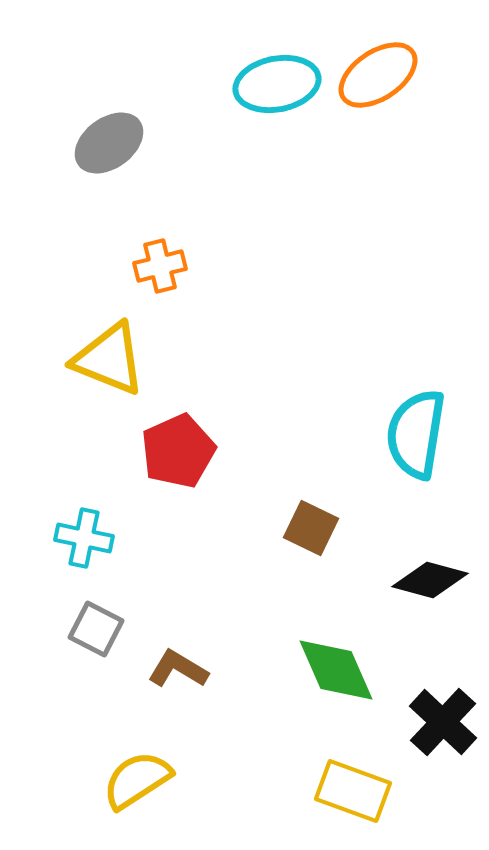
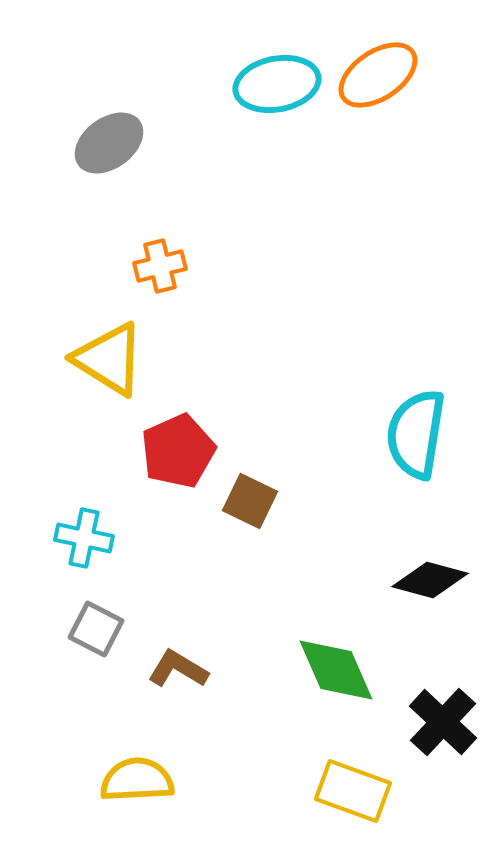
yellow triangle: rotated 10 degrees clockwise
brown square: moved 61 px left, 27 px up
yellow semicircle: rotated 30 degrees clockwise
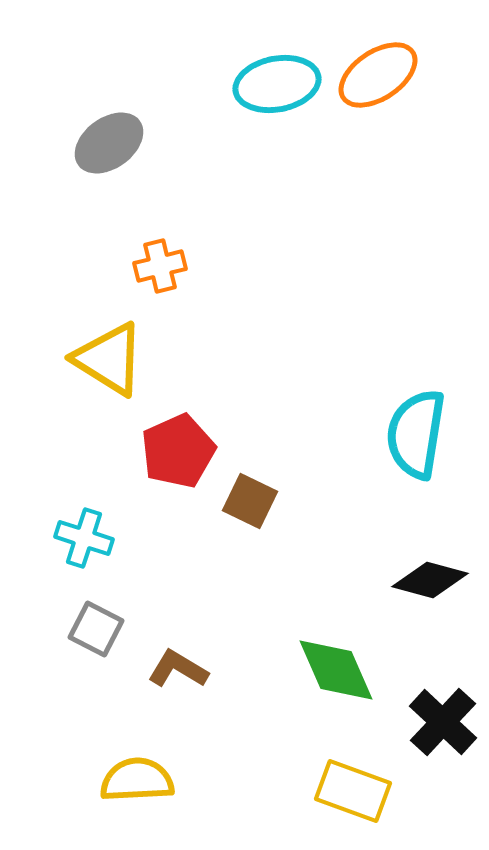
cyan cross: rotated 6 degrees clockwise
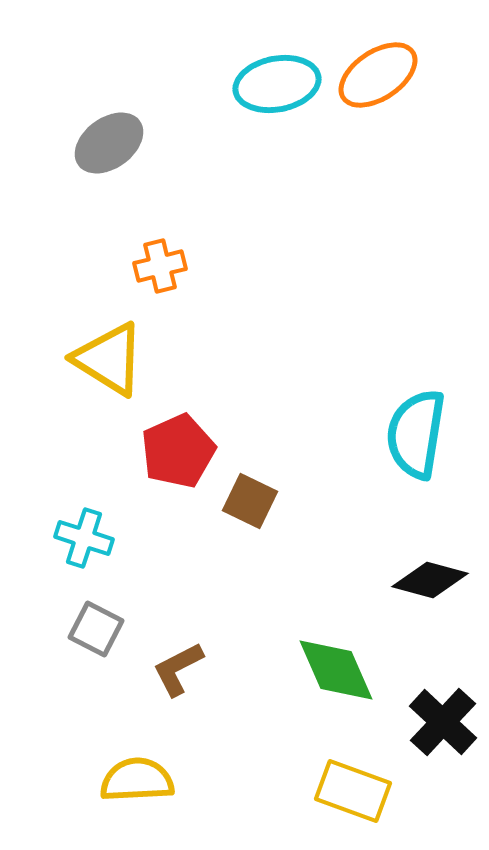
brown L-shape: rotated 58 degrees counterclockwise
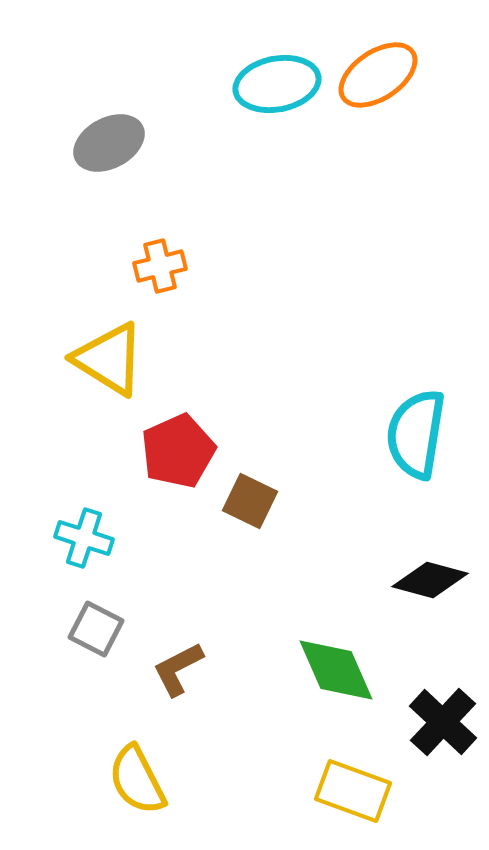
gray ellipse: rotated 8 degrees clockwise
yellow semicircle: rotated 114 degrees counterclockwise
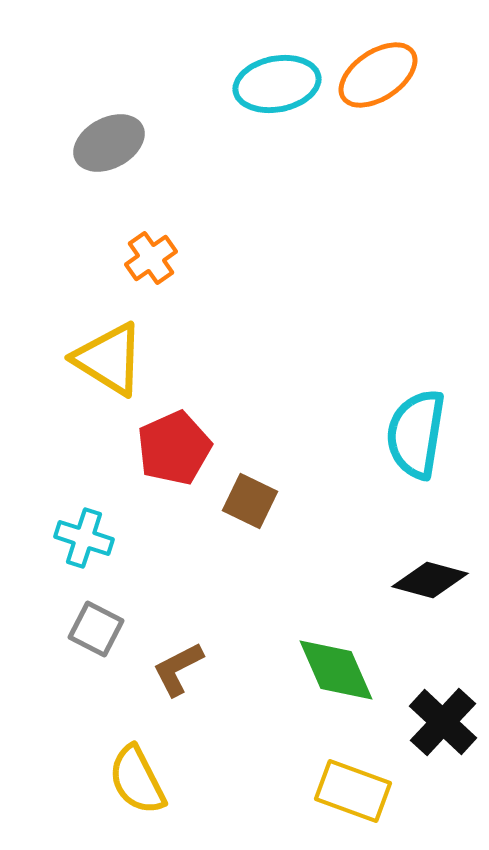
orange cross: moved 9 px left, 8 px up; rotated 21 degrees counterclockwise
red pentagon: moved 4 px left, 3 px up
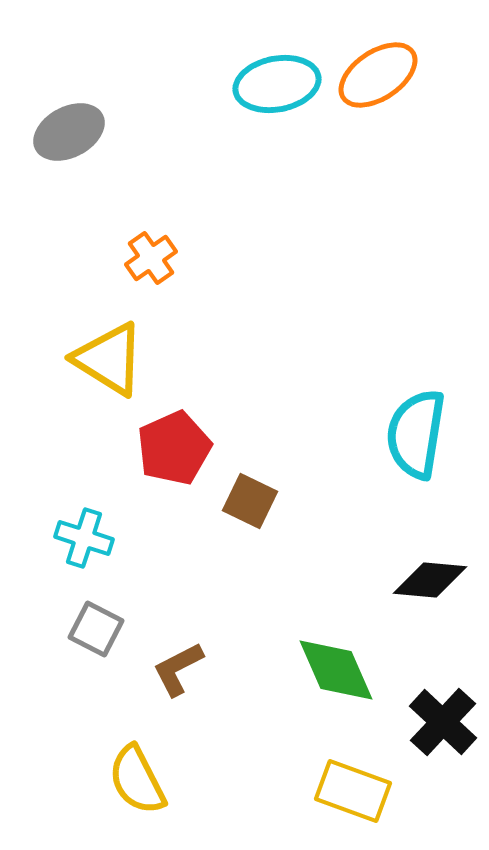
gray ellipse: moved 40 px left, 11 px up
black diamond: rotated 10 degrees counterclockwise
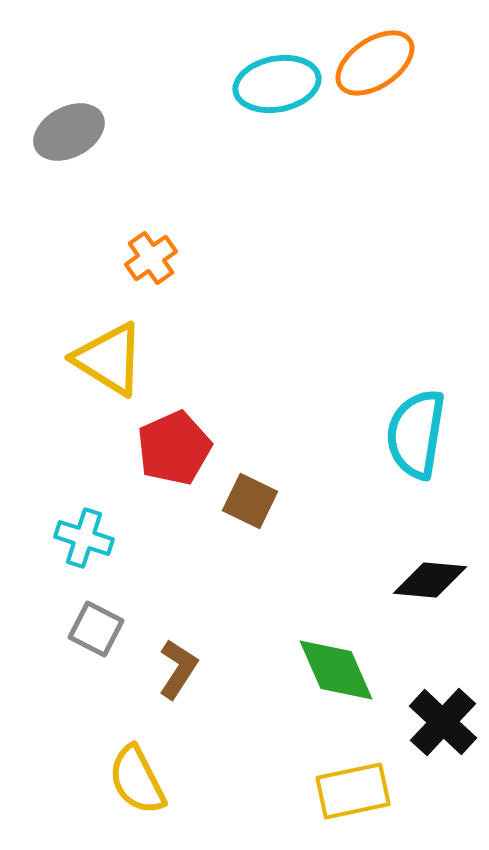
orange ellipse: moved 3 px left, 12 px up
brown L-shape: rotated 150 degrees clockwise
yellow rectangle: rotated 32 degrees counterclockwise
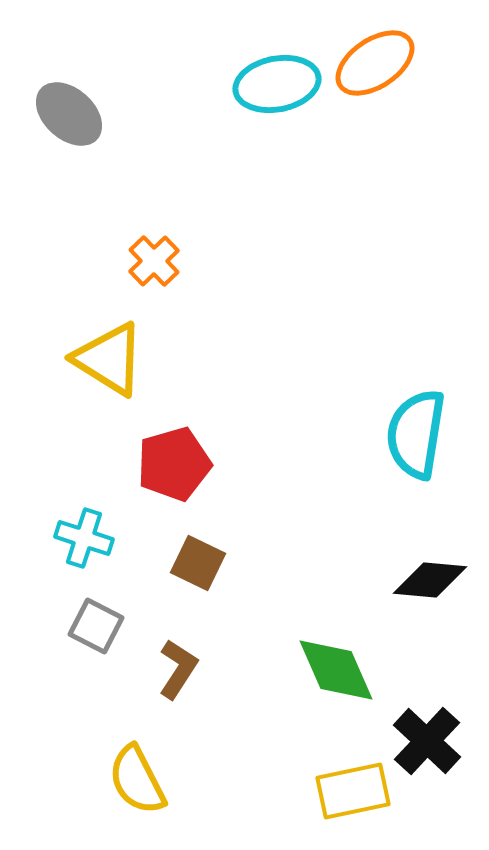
gray ellipse: moved 18 px up; rotated 70 degrees clockwise
orange cross: moved 3 px right, 3 px down; rotated 9 degrees counterclockwise
red pentagon: moved 16 px down; rotated 8 degrees clockwise
brown square: moved 52 px left, 62 px down
gray square: moved 3 px up
black cross: moved 16 px left, 19 px down
